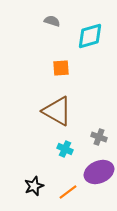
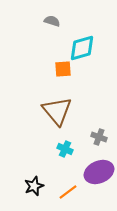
cyan diamond: moved 8 px left, 12 px down
orange square: moved 2 px right, 1 px down
brown triangle: rotated 20 degrees clockwise
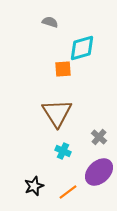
gray semicircle: moved 2 px left, 1 px down
brown triangle: moved 2 px down; rotated 8 degrees clockwise
gray cross: rotated 21 degrees clockwise
cyan cross: moved 2 px left, 2 px down
purple ellipse: rotated 20 degrees counterclockwise
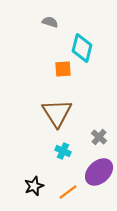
cyan diamond: rotated 60 degrees counterclockwise
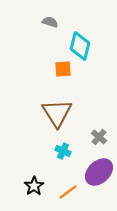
cyan diamond: moved 2 px left, 2 px up
black star: rotated 12 degrees counterclockwise
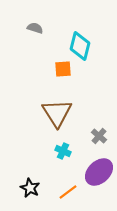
gray semicircle: moved 15 px left, 6 px down
gray cross: moved 1 px up
black star: moved 4 px left, 2 px down; rotated 12 degrees counterclockwise
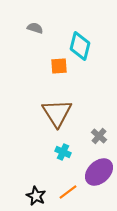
orange square: moved 4 px left, 3 px up
cyan cross: moved 1 px down
black star: moved 6 px right, 8 px down
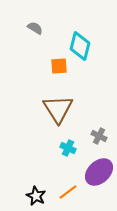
gray semicircle: rotated 14 degrees clockwise
brown triangle: moved 1 px right, 4 px up
gray cross: rotated 14 degrees counterclockwise
cyan cross: moved 5 px right, 4 px up
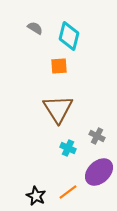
cyan diamond: moved 11 px left, 10 px up
gray cross: moved 2 px left
